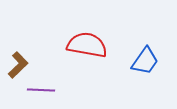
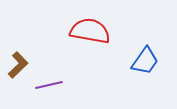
red semicircle: moved 3 px right, 14 px up
purple line: moved 8 px right, 5 px up; rotated 16 degrees counterclockwise
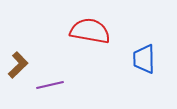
blue trapezoid: moved 1 px left, 2 px up; rotated 144 degrees clockwise
purple line: moved 1 px right
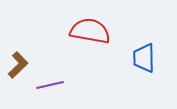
blue trapezoid: moved 1 px up
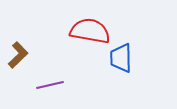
blue trapezoid: moved 23 px left
brown L-shape: moved 10 px up
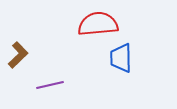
red semicircle: moved 8 px right, 7 px up; rotated 15 degrees counterclockwise
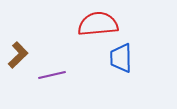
purple line: moved 2 px right, 10 px up
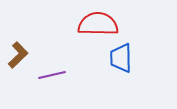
red semicircle: rotated 6 degrees clockwise
